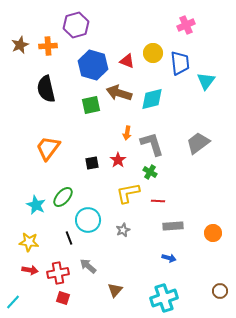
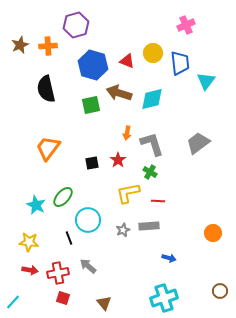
gray rectangle: moved 24 px left
brown triangle: moved 11 px left, 13 px down; rotated 21 degrees counterclockwise
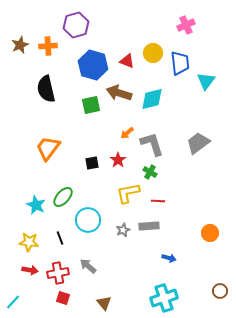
orange arrow: rotated 40 degrees clockwise
orange circle: moved 3 px left
black line: moved 9 px left
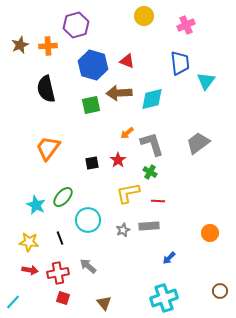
yellow circle: moved 9 px left, 37 px up
brown arrow: rotated 20 degrees counterclockwise
blue arrow: rotated 120 degrees clockwise
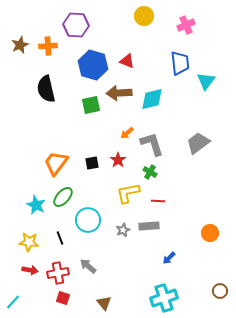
purple hexagon: rotated 20 degrees clockwise
orange trapezoid: moved 8 px right, 15 px down
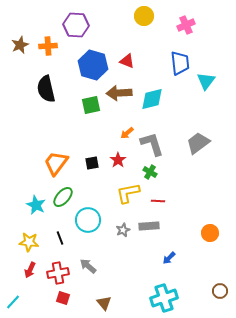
red arrow: rotated 105 degrees clockwise
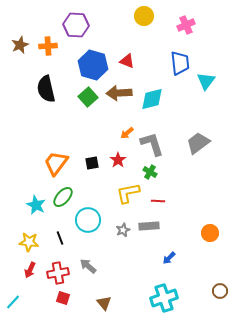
green square: moved 3 px left, 8 px up; rotated 30 degrees counterclockwise
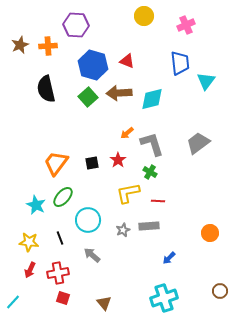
gray arrow: moved 4 px right, 11 px up
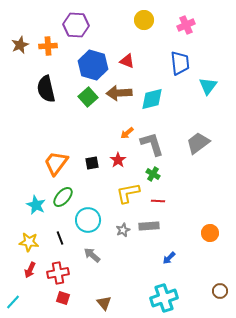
yellow circle: moved 4 px down
cyan triangle: moved 2 px right, 5 px down
green cross: moved 3 px right, 2 px down
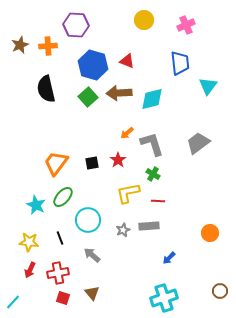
brown triangle: moved 12 px left, 10 px up
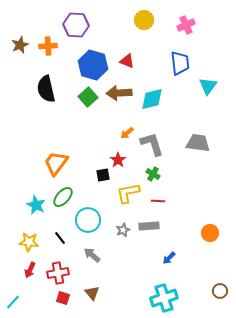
gray trapezoid: rotated 45 degrees clockwise
black square: moved 11 px right, 12 px down
black line: rotated 16 degrees counterclockwise
